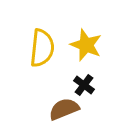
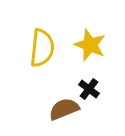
yellow star: moved 4 px right
black cross: moved 5 px right, 4 px down
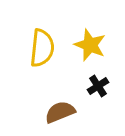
black cross: moved 9 px right, 3 px up; rotated 20 degrees clockwise
brown semicircle: moved 4 px left, 3 px down
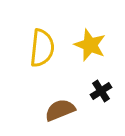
black cross: moved 3 px right, 5 px down
brown semicircle: moved 2 px up
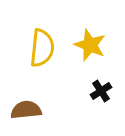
brown semicircle: moved 34 px left; rotated 16 degrees clockwise
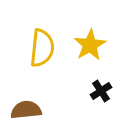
yellow star: rotated 20 degrees clockwise
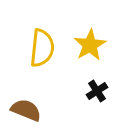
black cross: moved 4 px left
brown semicircle: rotated 28 degrees clockwise
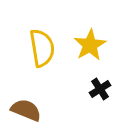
yellow semicircle: rotated 15 degrees counterclockwise
black cross: moved 3 px right, 2 px up
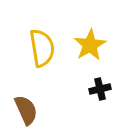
black cross: rotated 20 degrees clockwise
brown semicircle: rotated 44 degrees clockwise
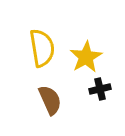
yellow star: moved 4 px left, 12 px down
brown semicircle: moved 24 px right, 10 px up
